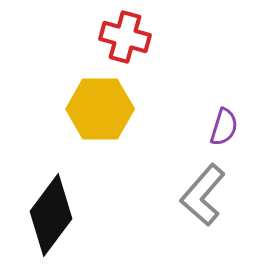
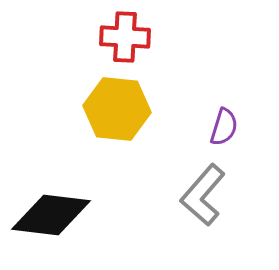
red cross: rotated 12 degrees counterclockwise
yellow hexagon: moved 17 px right; rotated 6 degrees clockwise
black diamond: rotated 60 degrees clockwise
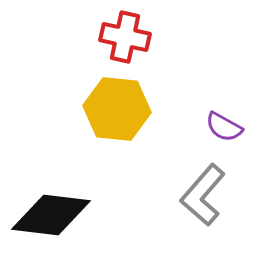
red cross: rotated 9 degrees clockwise
purple semicircle: rotated 102 degrees clockwise
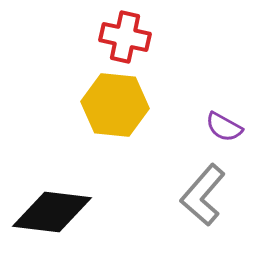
yellow hexagon: moved 2 px left, 4 px up
black diamond: moved 1 px right, 3 px up
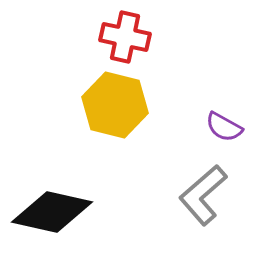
yellow hexagon: rotated 8 degrees clockwise
gray L-shape: rotated 8 degrees clockwise
black diamond: rotated 6 degrees clockwise
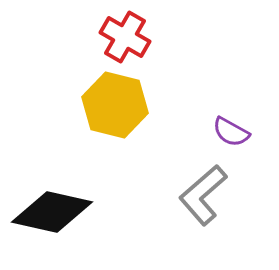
red cross: rotated 18 degrees clockwise
purple semicircle: moved 7 px right, 5 px down
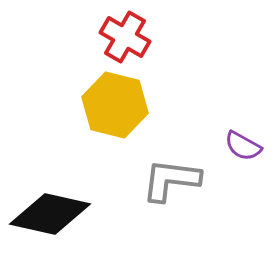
purple semicircle: moved 12 px right, 14 px down
gray L-shape: moved 32 px left, 15 px up; rotated 48 degrees clockwise
black diamond: moved 2 px left, 2 px down
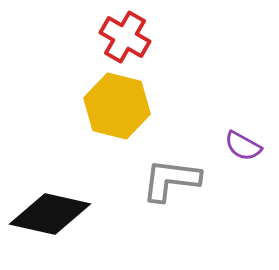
yellow hexagon: moved 2 px right, 1 px down
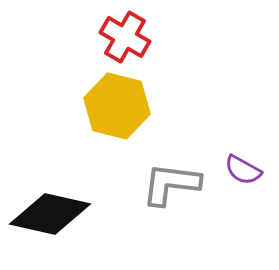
purple semicircle: moved 24 px down
gray L-shape: moved 4 px down
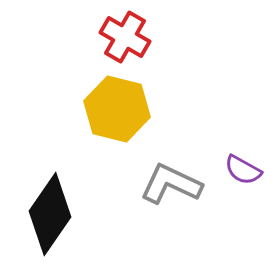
yellow hexagon: moved 3 px down
gray L-shape: rotated 18 degrees clockwise
black diamond: rotated 68 degrees counterclockwise
